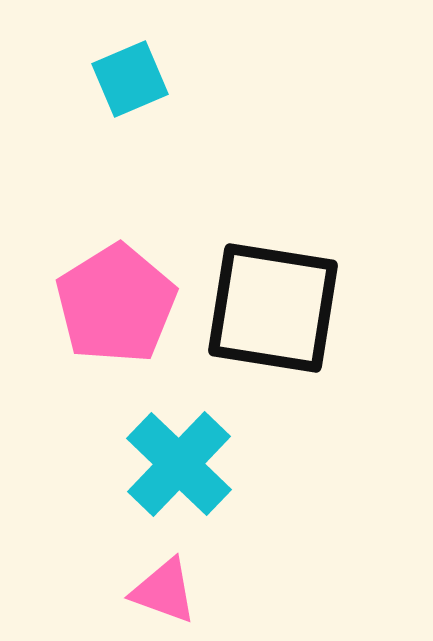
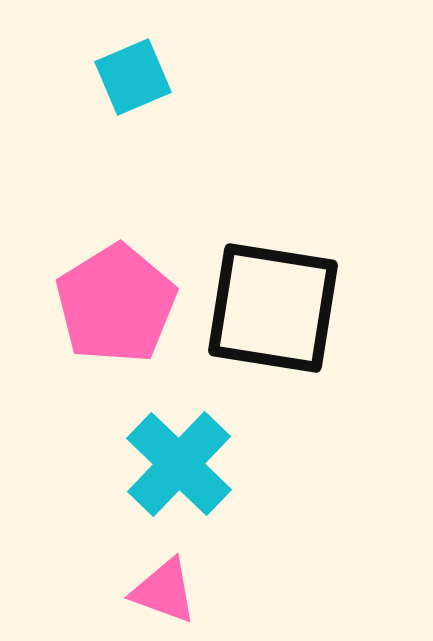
cyan square: moved 3 px right, 2 px up
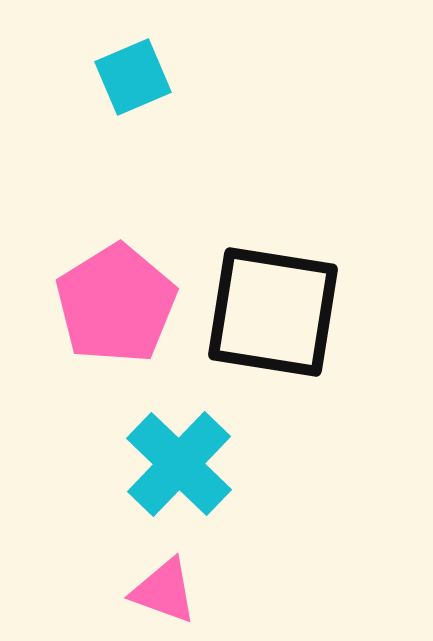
black square: moved 4 px down
